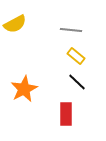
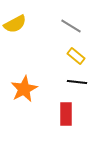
gray line: moved 4 px up; rotated 25 degrees clockwise
black line: rotated 36 degrees counterclockwise
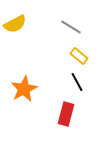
gray line: moved 1 px down
yellow rectangle: moved 3 px right
black line: rotated 54 degrees clockwise
red rectangle: rotated 15 degrees clockwise
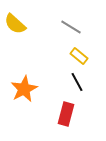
yellow semicircle: rotated 70 degrees clockwise
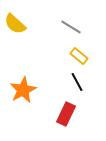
orange star: moved 1 px left, 1 px down
red rectangle: rotated 10 degrees clockwise
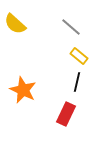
gray line: rotated 10 degrees clockwise
black line: rotated 42 degrees clockwise
orange star: rotated 20 degrees counterclockwise
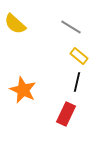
gray line: rotated 10 degrees counterclockwise
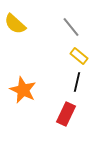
gray line: rotated 20 degrees clockwise
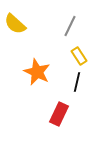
gray line: moved 1 px left, 1 px up; rotated 65 degrees clockwise
yellow rectangle: rotated 18 degrees clockwise
orange star: moved 14 px right, 18 px up
red rectangle: moved 7 px left
